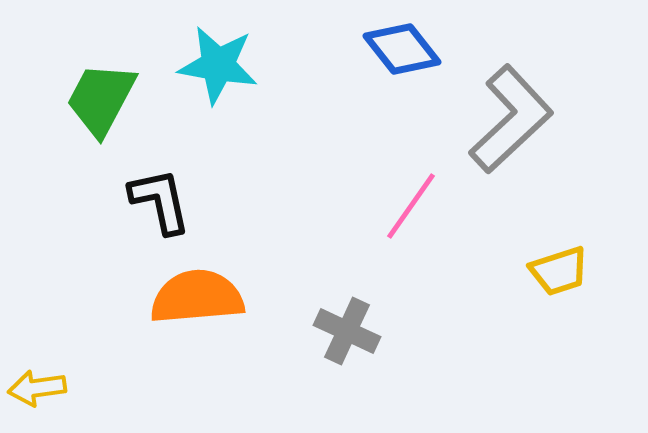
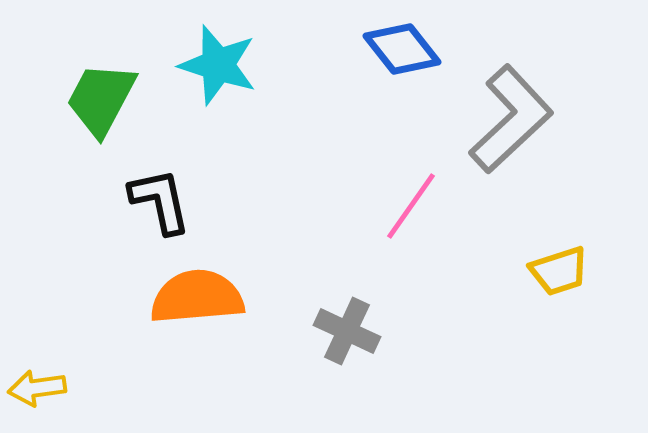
cyan star: rotated 8 degrees clockwise
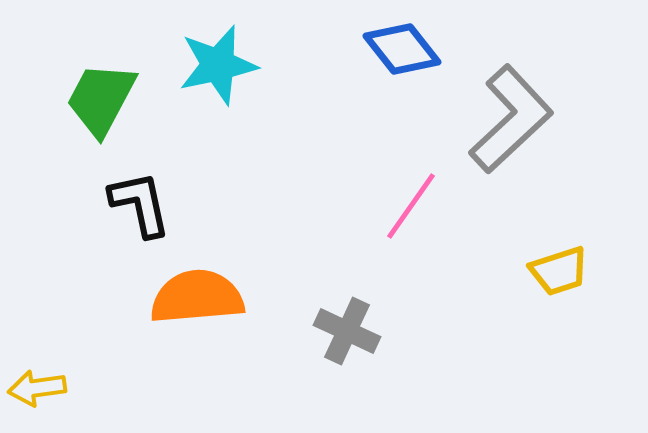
cyan star: rotated 30 degrees counterclockwise
black L-shape: moved 20 px left, 3 px down
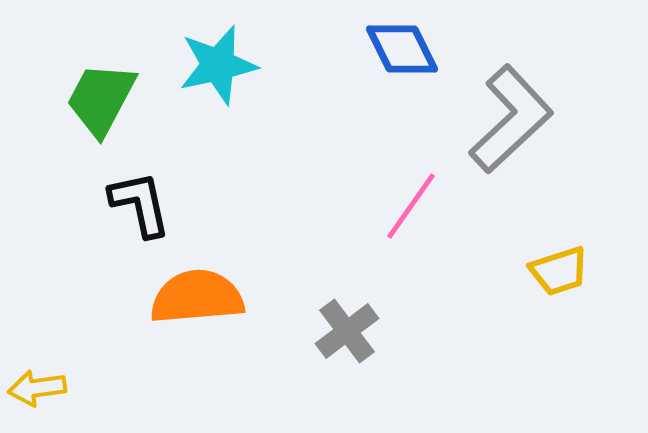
blue diamond: rotated 12 degrees clockwise
gray cross: rotated 28 degrees clockwise
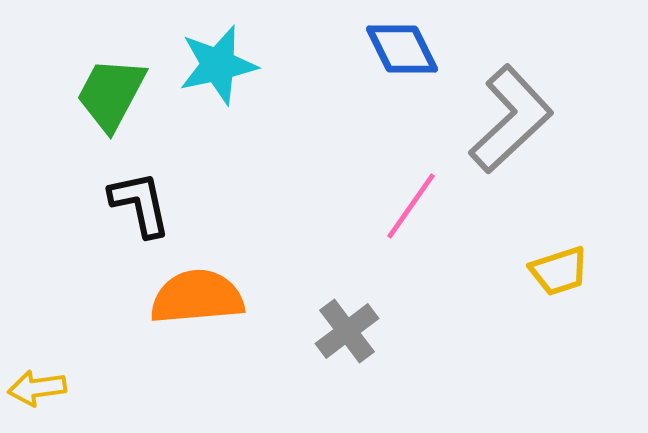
green trapezoid: moved 10 px right, 5 px up
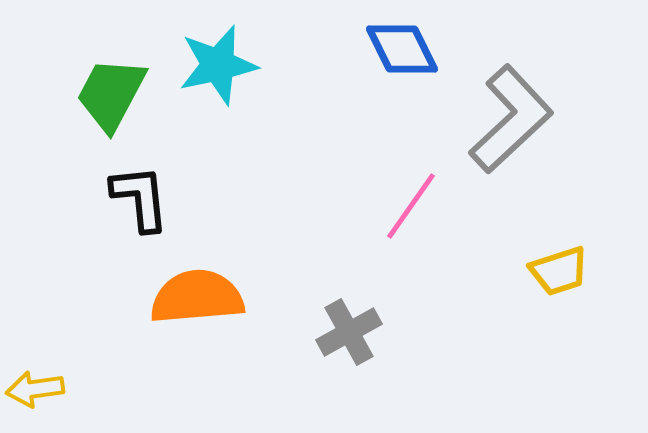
black L-shape: moved 6 px up; rotated 6 degrees clockwise
gray cross: moved 2 px right, 1 px down; rotated 8 degrees clockwise
yellow arrow: moved 2 px left, 1 px down
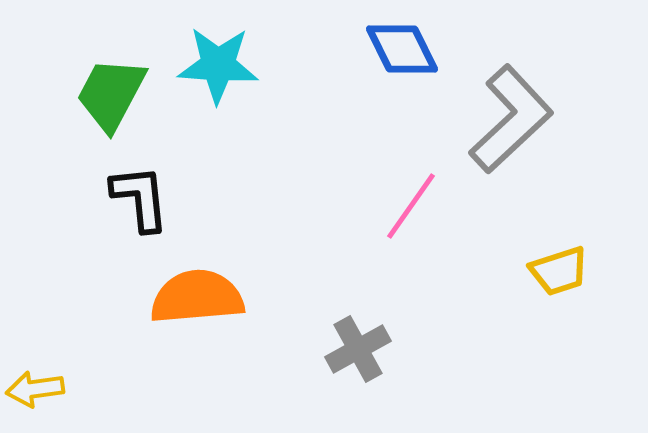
cyan star: rotated 16 degrees clockwise
gray cross: moved 9 px right, 17 px down
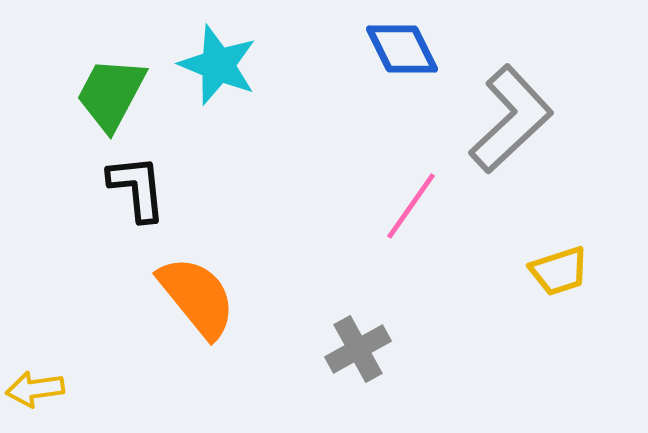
cyan star: rotated 18 degrees clockwise
black L-shape: moved 3 px left, 10 px up
orange semicircle: rotated 56 degrees clockwise
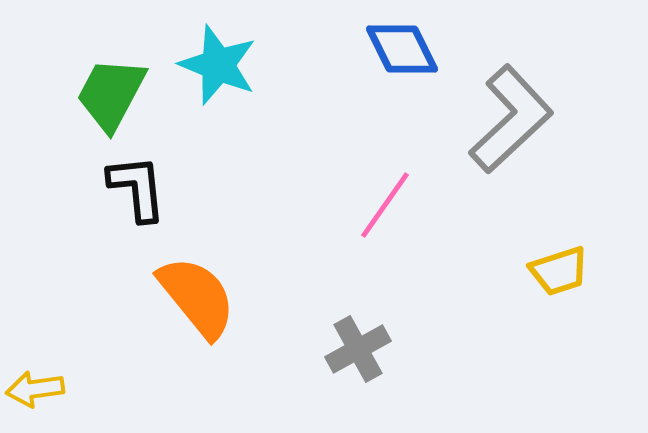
pink line: moved 26 px left, 1 px up
